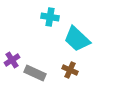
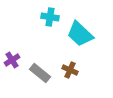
cyan trapezoid: moved 3 px right, 5 px up
gray rectangle: moved 5 px right; rotated 15 degrees clockwise
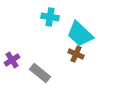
brown cross: moved 6 px right, 16 px up
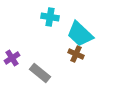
purple cross: moved 2 px up
